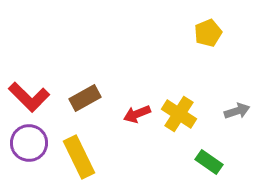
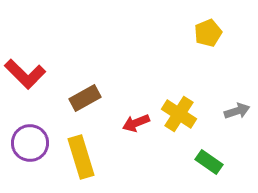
red L-shape: moved 4 px left, 23 px up
red arrow: moved 1 px left, 9 px down
purple circle: moved 1 px right
yellow rectangle: moved 2 px right; rotated 9 degrees clockwise
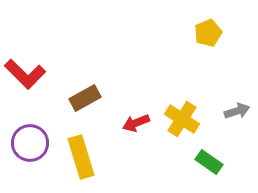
yellow cross: moved 3 px right, 5 px down
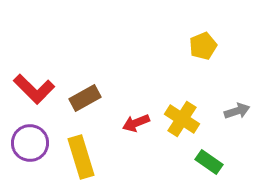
yellow pentagon: moved 5 px left, 13 px down
red L-shape: moved 9 px right, 15 px down
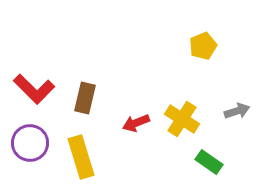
brown rectangle: rotated 48 degrees counterclockwise
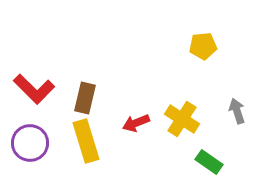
yellow pentagon: rotated 16 degrees clockwise
gray arrow: rotated 90 degrees counterclockwise
yellow rectangle: moved 5 px right, 16 px up
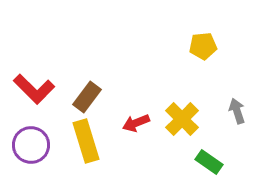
brown rectangle: moved 2 px right, 1 px up; rotated 24 degrees clockwise
yellow cross: rotated 12 degrees clockwise
purple circle: moved 1 px right, 2 px down
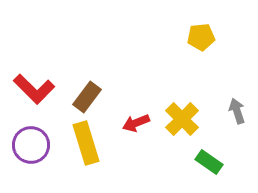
yellow pentagon: moved 2 px left, 9 px up
yellow rectangle: moved 2 px down
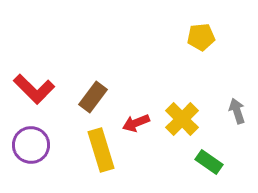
brown rectangle: moved 6 px right
yellow rectangle: moved 15 px right, 7 px down
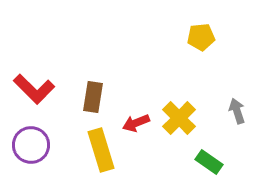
brown rectangle: rotated 28 degrees counterclockwise
yellow cross: moved 3 px left, 1 px up
